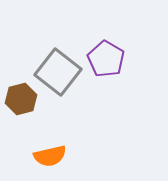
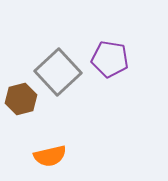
purple pentagon: moved 4 px right; rotated 21 degrees counterclockwise
gray square: rotated 9 degrees clockwise
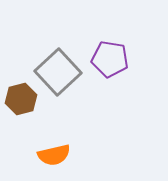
orange semicircle: moved 4 px right, 1 px up
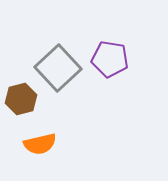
gray square: moved 4 px up
orange semicircle: moved 14 px left, 11 px up
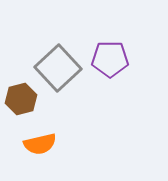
purple pentagon: rotated 9 degrees counterclockwise
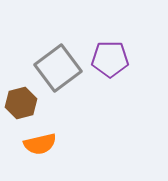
gray square: rotated 6 degrees clockwise
brown hexagon: moved 4 px down
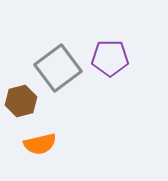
purple pentagon: moved 1 px up
brown hexagon: moved 2 px up
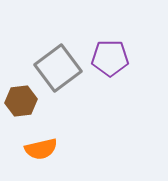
brown hexagon: rotated 8 degrees clockwise
orange semicircle: moved 1 px right, 5 px down
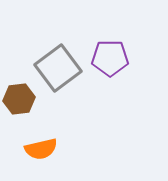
brown hexagon: moved 2 px left, 2 px up
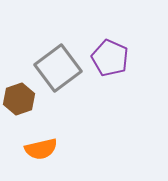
purple pentagon: rotated 24 degrees clockwise
brown hexagon: rotated 12 degrees counterclockwise
